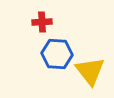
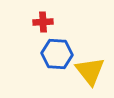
red cross: moved 1 px right
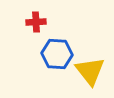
red cross: moved 7 px left
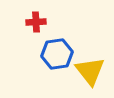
blue hexagon: rotated 12 degrees counterclockwise
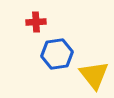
yellow triangle: moved 4 px right, 4 px down
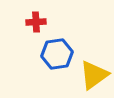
yellow triangle: rotated 32 degrees clockwise
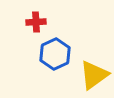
blue hexagon: moved 2 px left; rotated 16 degrees counterclockwise
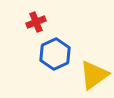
red cross: rotated 18 degrees counterclockwise
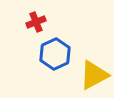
yellow triangle: rotated 8 degrees clockwise
